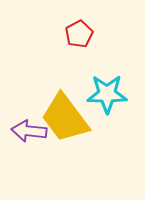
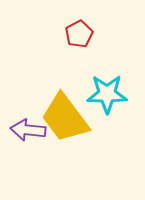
purple arrow: moved 1 px left, 1 px up
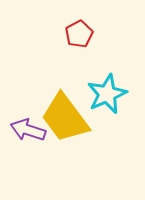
cyan star: rotated 24 degrees counterclockwise
purple arrow: rotated 12 degrees clockwise
